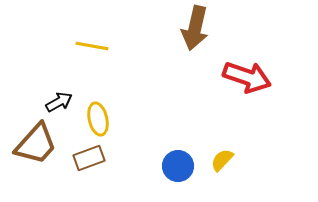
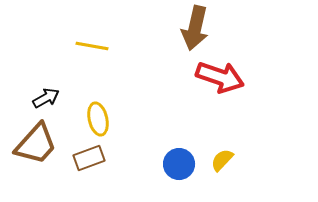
red arrow: moved 27 px left
black arrow: moved 13 px left, 4 px up
blue circle: moved 1 px right, 2 px up
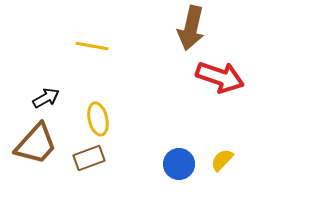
brown arrow: moved 4 px left
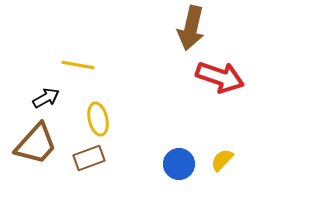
yellow line: moved 14 px left, 19 px down
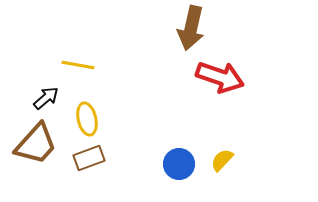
black arrow: rotated 12 degrees counterclockwise
yellow ellipse: moved 11 px left
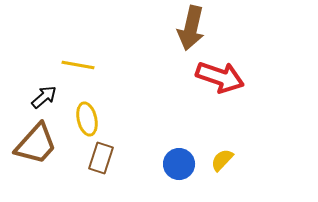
black arrow: moved 2 px left, 1 px up
brown rectangle: moved 12 px right; rotated 52 degrees counterclockwise
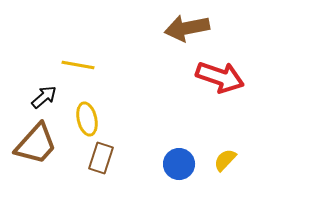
brown arrow: moved 4 px left; rotated 66 degrees clockwise
yellow semicircle: moved 3 px right
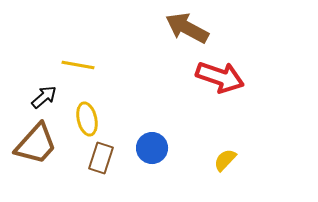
brown arrow: rotated 39 degrees clockwise
blue circle: moved 27 px left, 16 px up
